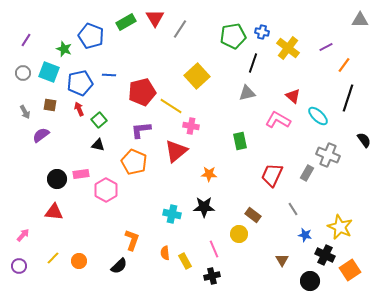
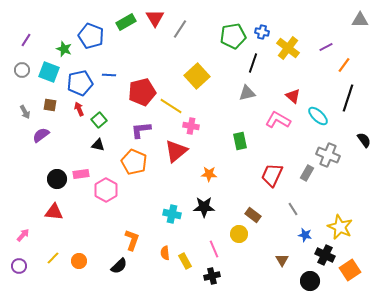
gray circle at (23, 73): moved 1 px left, 3 px up
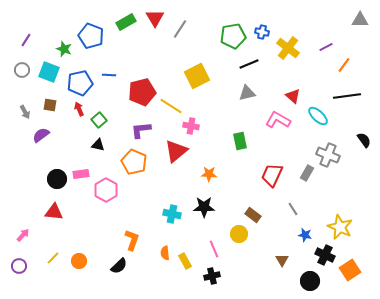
black line at (253, 63): moved 4 px left, 1 px down; rotated 48 degrees clockwise
yellow square at (197, 76): rotated 15 degrees clockwise
black line at (348, 98): moved 1 px left, 2 px up; rotated 64 degrees clockwise
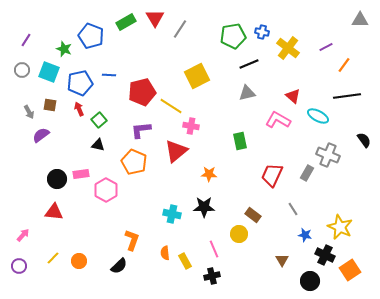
gray arrow at (25, 112): moved 4 px right
cyan ellipse at (318, 116): rotated 15 degrees counterclockwise
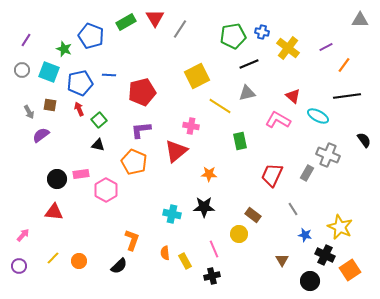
yellow line at (171, 106): moved 49 px right
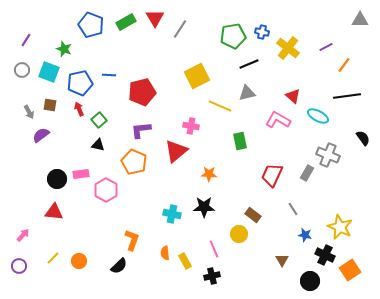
blue pentagon at (91, 36): moved 11 px up
yellow line at (220, 106): rotated 10 degrees counterclockwise
black semicircle at (364, 140): moved 1 px left, 2 px up
